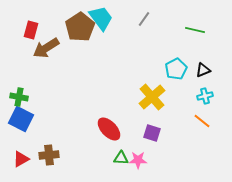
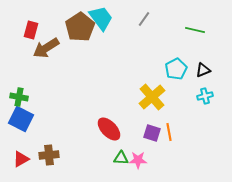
orange line: moved 33 px left, 11 px down; rotated 42 degrees clockwise
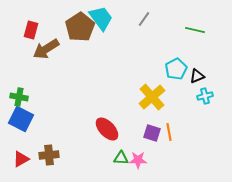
brown arrow: moved 1 px down
black triangle: moved 6 px left, 6 px down
red ellipse: moved 2 px left
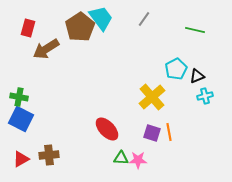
red rectangle: moved 3 px left, 2 px up
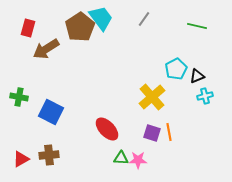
green line: moved 2 px right, 4 px up
blue square: moved 30 px right, 7 px up
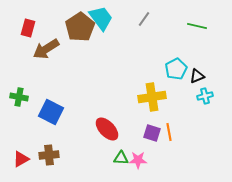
yellow cross: rotated 32 degrees clockwise
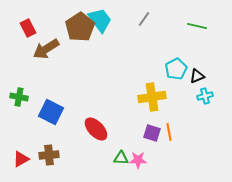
cyan trapezoid: moved 1 px left, 2 px down
red rectangle: rotated 42 degrees counterclockwise
red ellipse: moved 11 px left
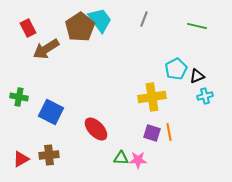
gray line: rotated 14 degrees counterclockwise
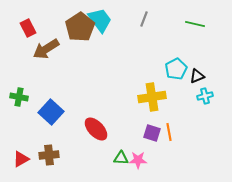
green line: moved 2 px left, 2 px up
blue square: rotated 15 degrees clockwise
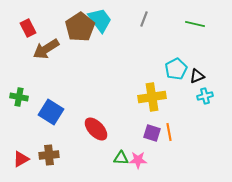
blue square: rotated 10 degrees counterclockwise
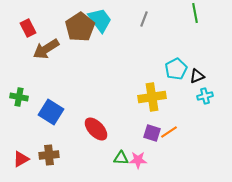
green line: moved 11 px up; rotated 66 degrees clockwise
orange line: rotated 66 degrees clockwise
